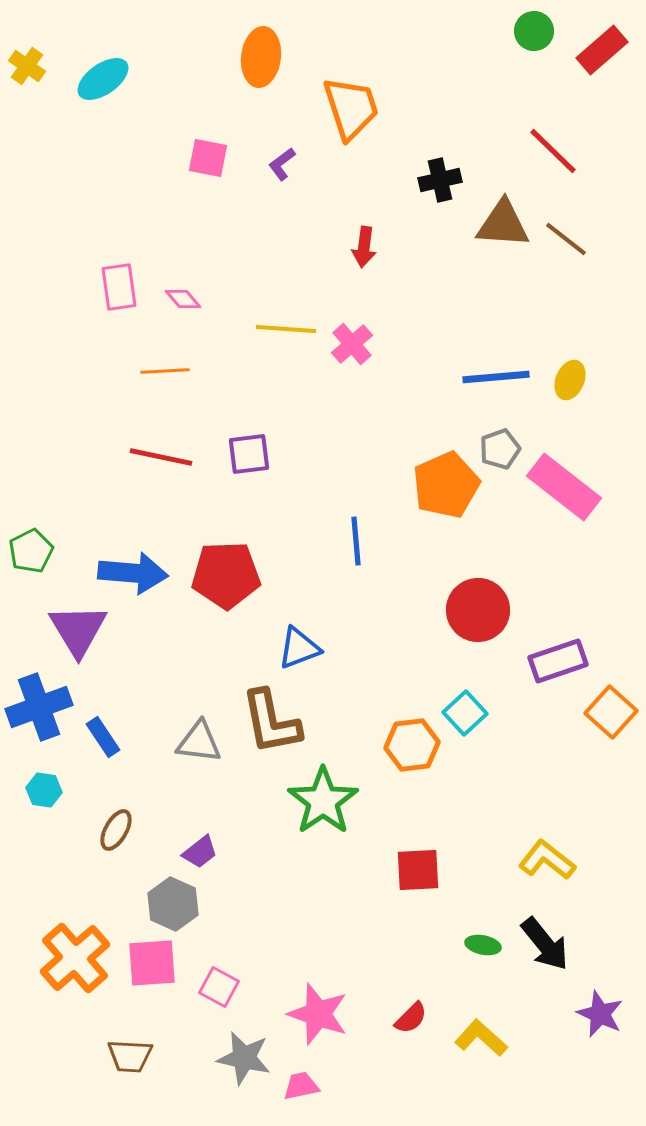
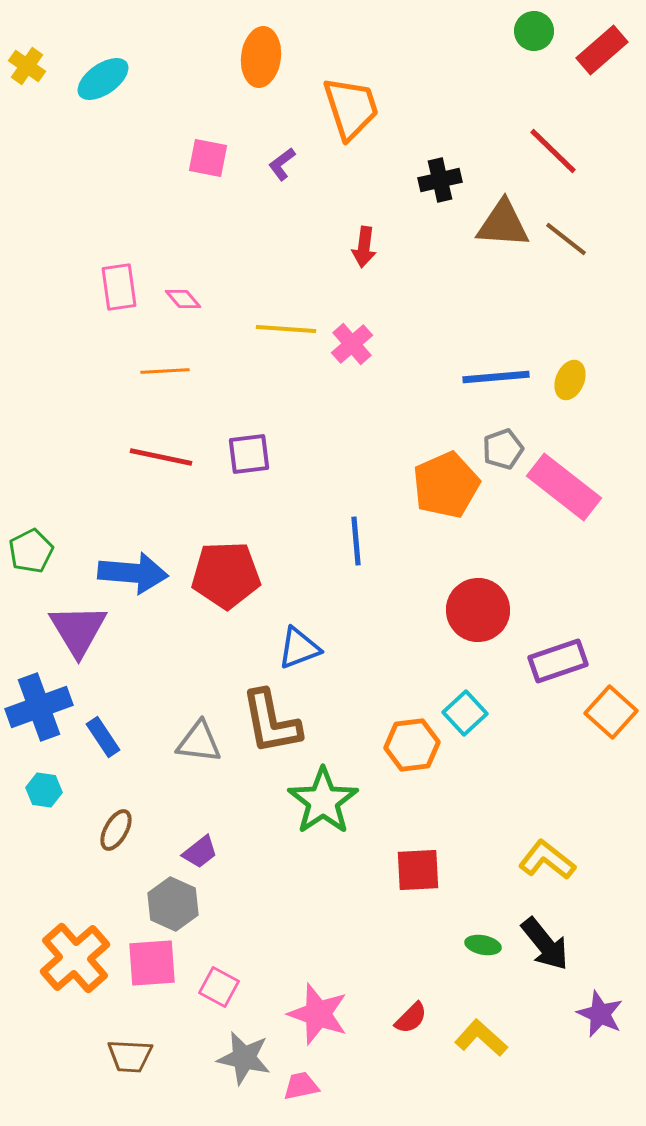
gray pentagon at (500, 449): moved 3 px right
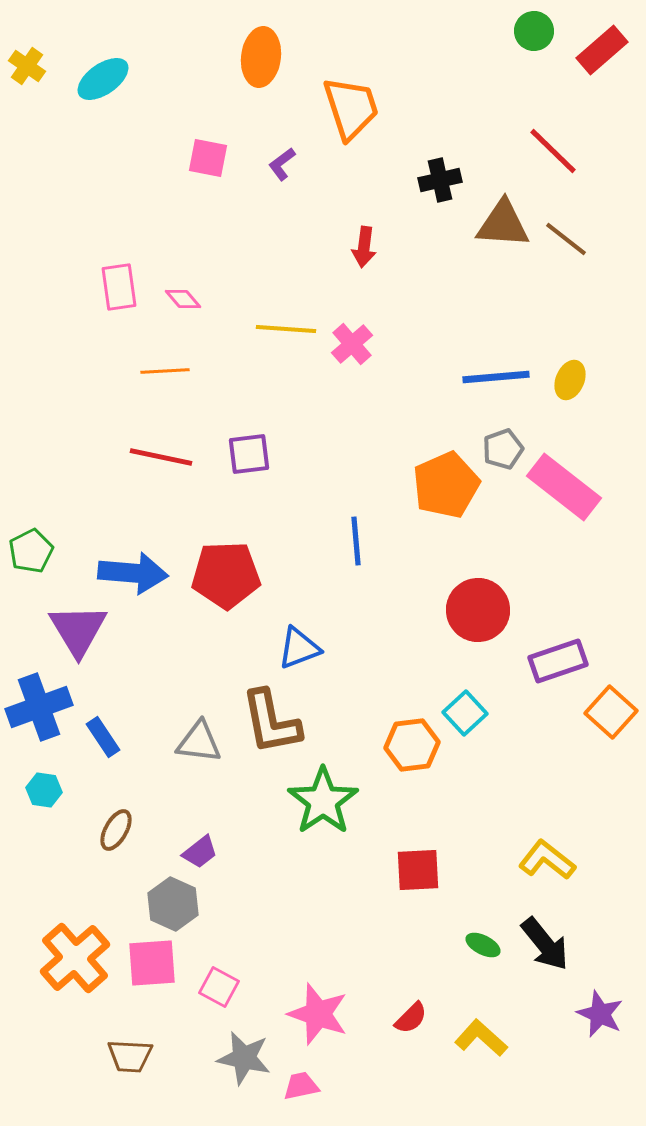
green ellipse at (483, 945): rotated 16 degrees clockwise
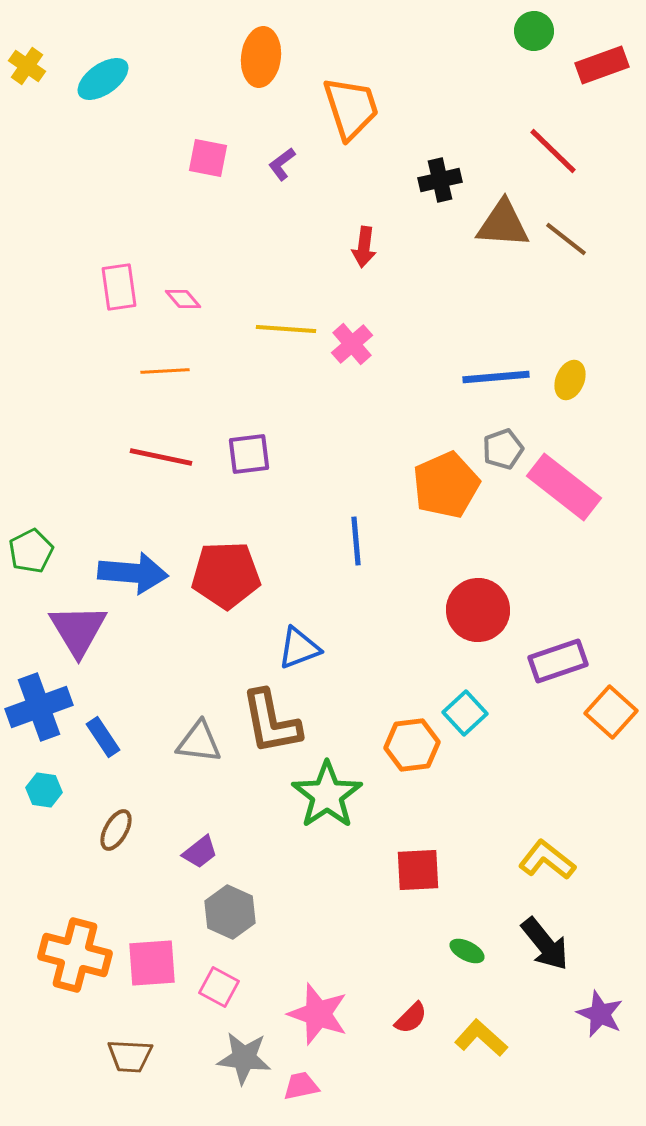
red rectangle at (602, 50): moved 15 px down; rotated 21 degrees clockwise
green star at (323, 801): moved 4 px right, 6 px up
gray hexagon at (173, 904): moved 57 px right, 8 px down
green ellipse at (483, 945): moved 16 px left, 6 px down
orange cross at (75, 958): moved 3 px up; rotated 34 degrees counterclockwise
gray star at (244, 1058): rotated 6 degrees counterclockwise
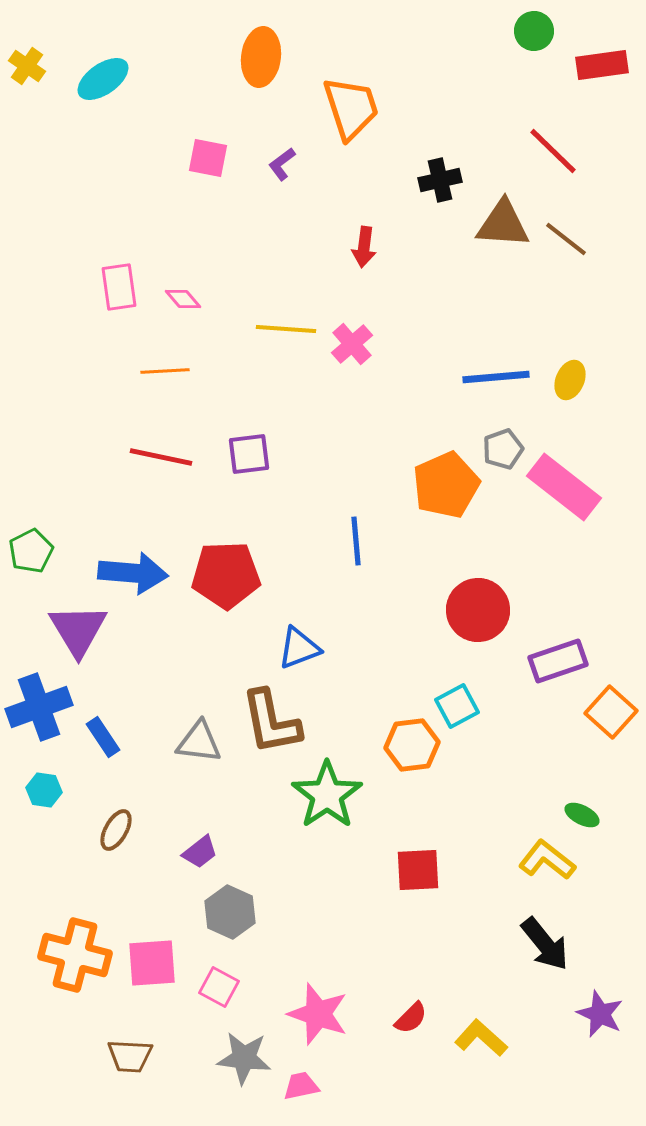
red rectangle at (602, 65): rotated 12 degrees clockwise
cyan square at (465, 713): moved 8 px left, 7 px up; rotated 15 degrees clockwise
green ellipse at (467, 951): moved 115 px right, 136 px up
